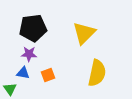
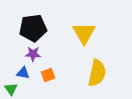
yellow triangle: rotated 15 degrees counterclockwise
purple star: moved 4 px right
green triangle: moved 1 px right
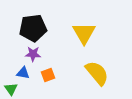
yellow semicircle: rotated 52 degrees counterclockwise
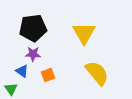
blue triangle: moved 1 px left, 2 px up; rotated 24 degrees clockwise
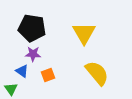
black pentagon: moved 1 px left; rotated 16 degrees clockwise
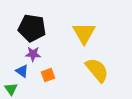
yellow semicircle: moved 3 px up
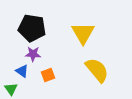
yellow triangle: moved 1 px left
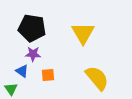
yellow semicircle: moved 8 px down
orange square: rotated 16 degrees clockwise
